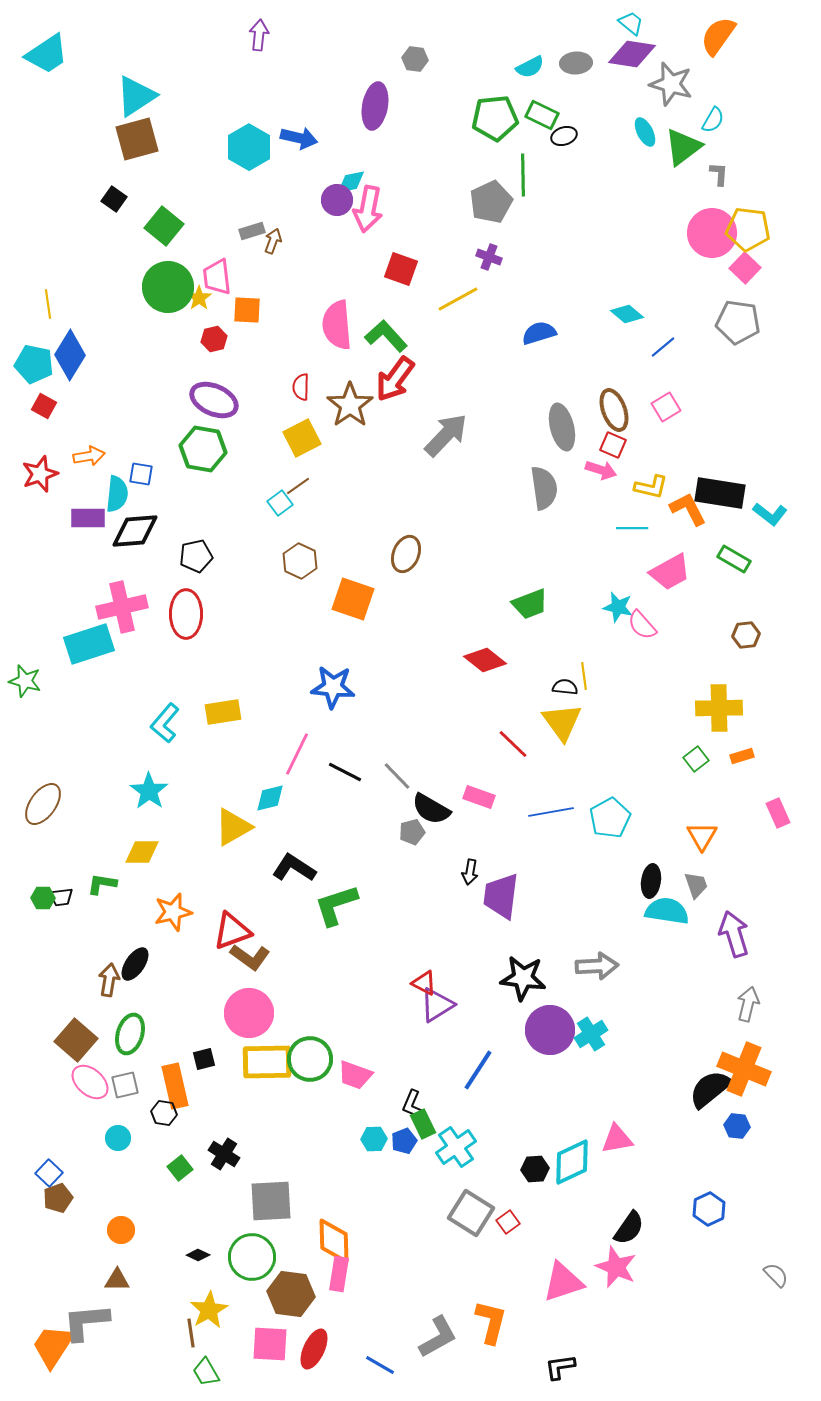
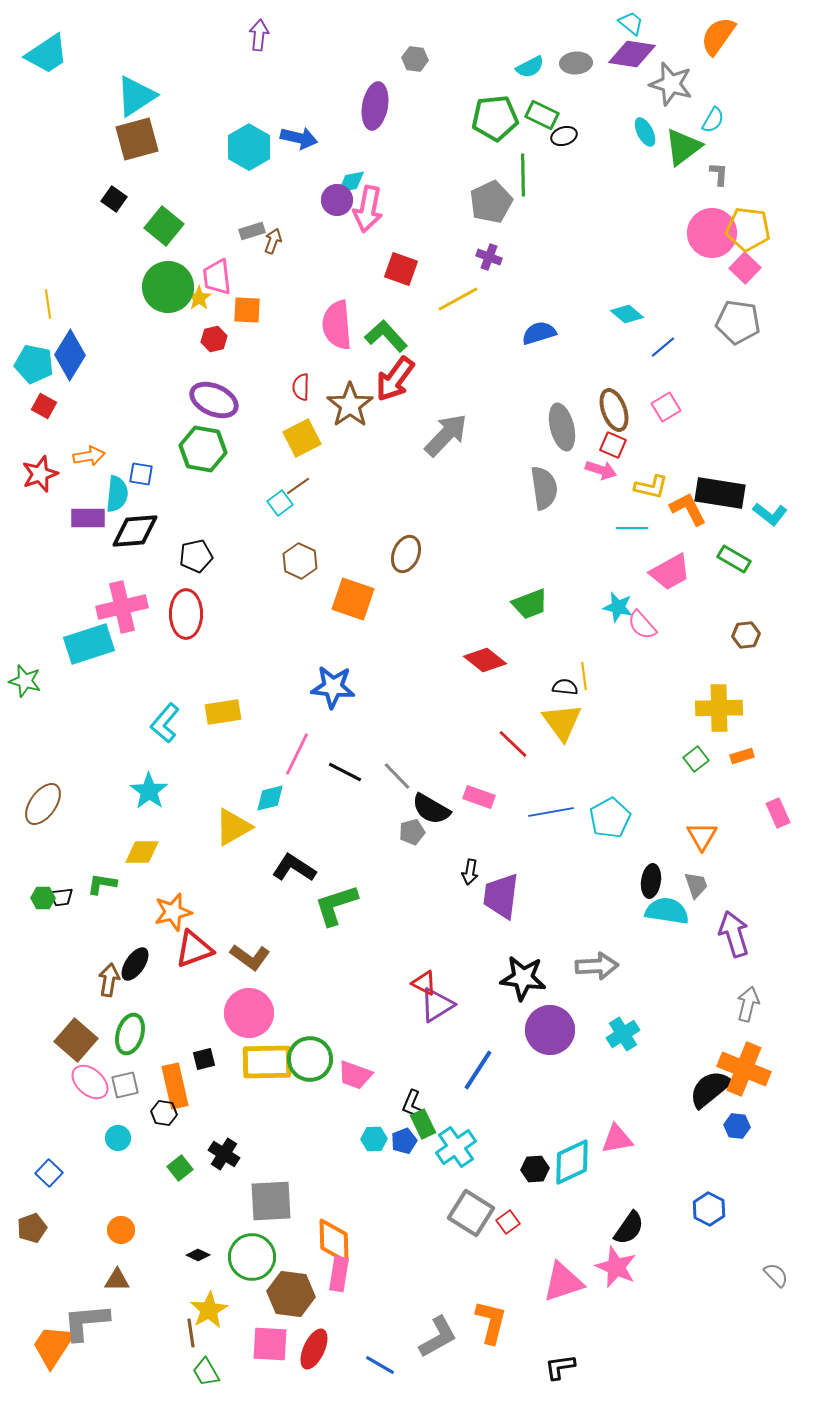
red triangle at (232, 931): moved 38 px left, 18 px down
cyan cross at (591, 1034): moved 32 px right
brown pentagon at (58, 1198): moved 26 px left, 30 px down
blue hexagon at (709, 1209): rotated 8 degrees counterclockwise
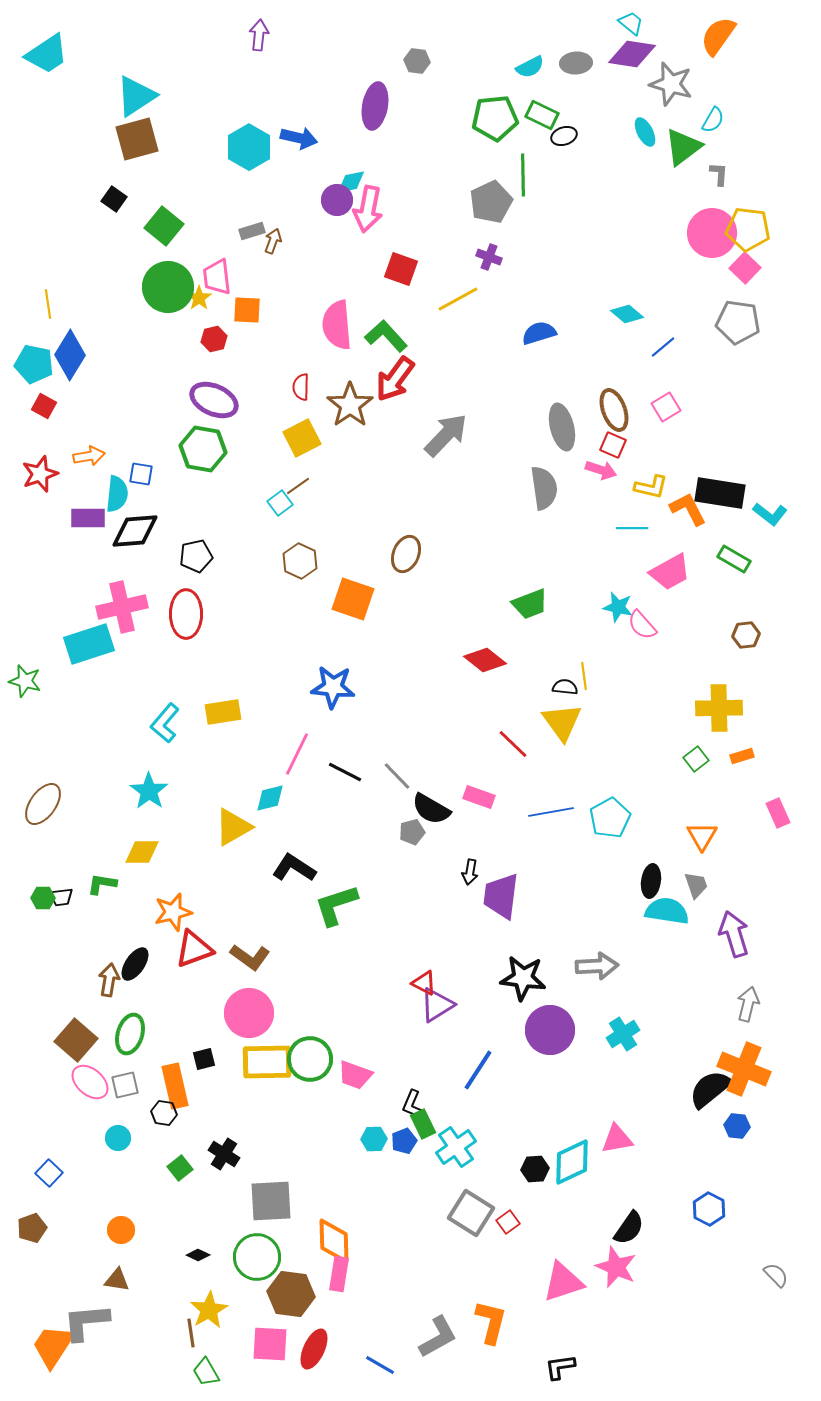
gray hexagon at (415, 59): moved 2 px right, 2 px down
green circle at (252, 1257): moved 5 px right
brown triangle at (117, 1280): rotated 8 degrees clockwise
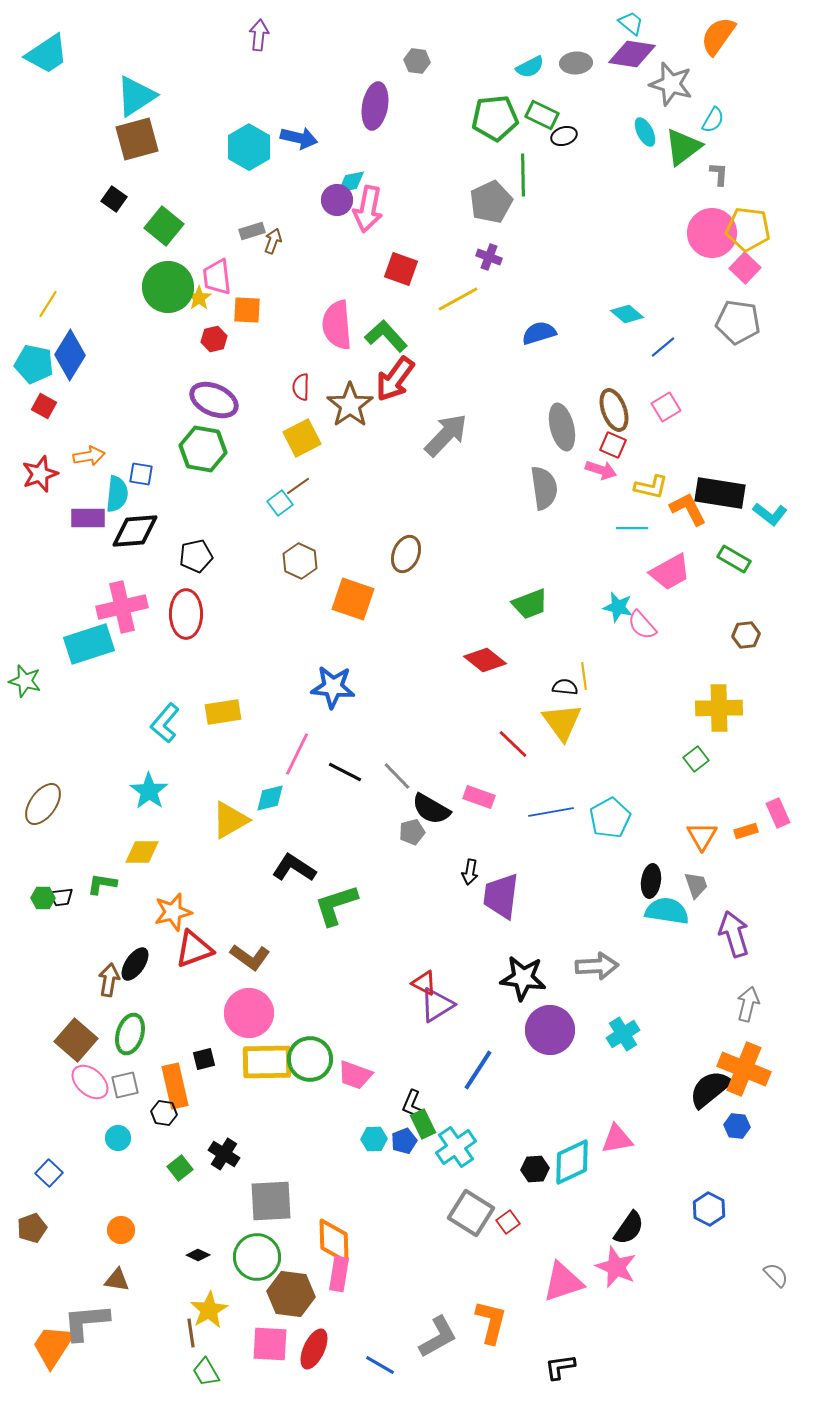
yellow line at (48, 304): rotated 40 degrees clockwise
orange rectangle at (742, 756): moved 4 px right, 75 px down
yellow triangle at (233, 827): moved 3 px left, 7 px up
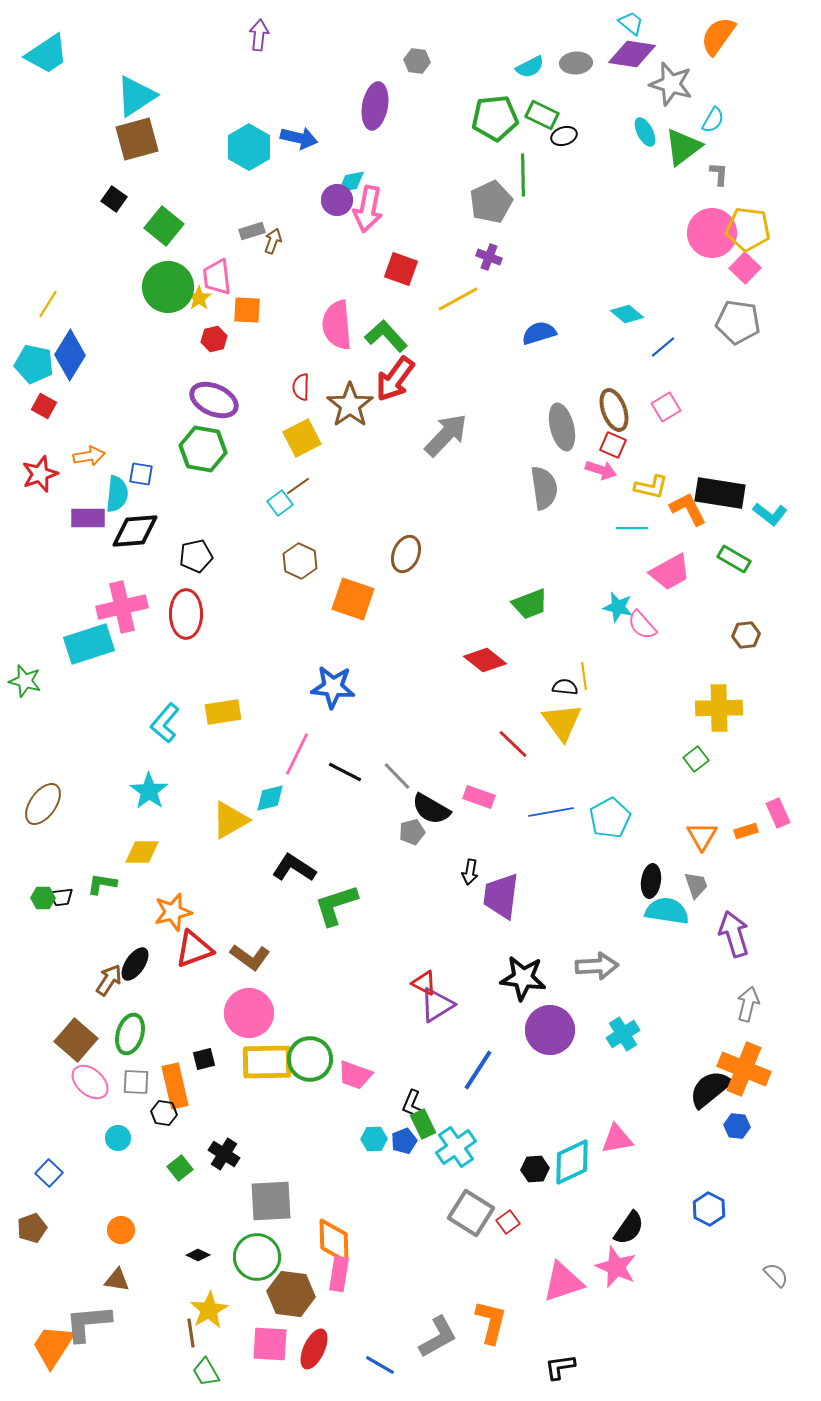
brown arrow at (109, 980): rotated 24 degrees clockwise
gray square at (125, 1085): moved 11 px right, 3 px up; rotated 16 degrees clockwise
gray L-shape at (86, 1322): moved 2 px right, 1 px down
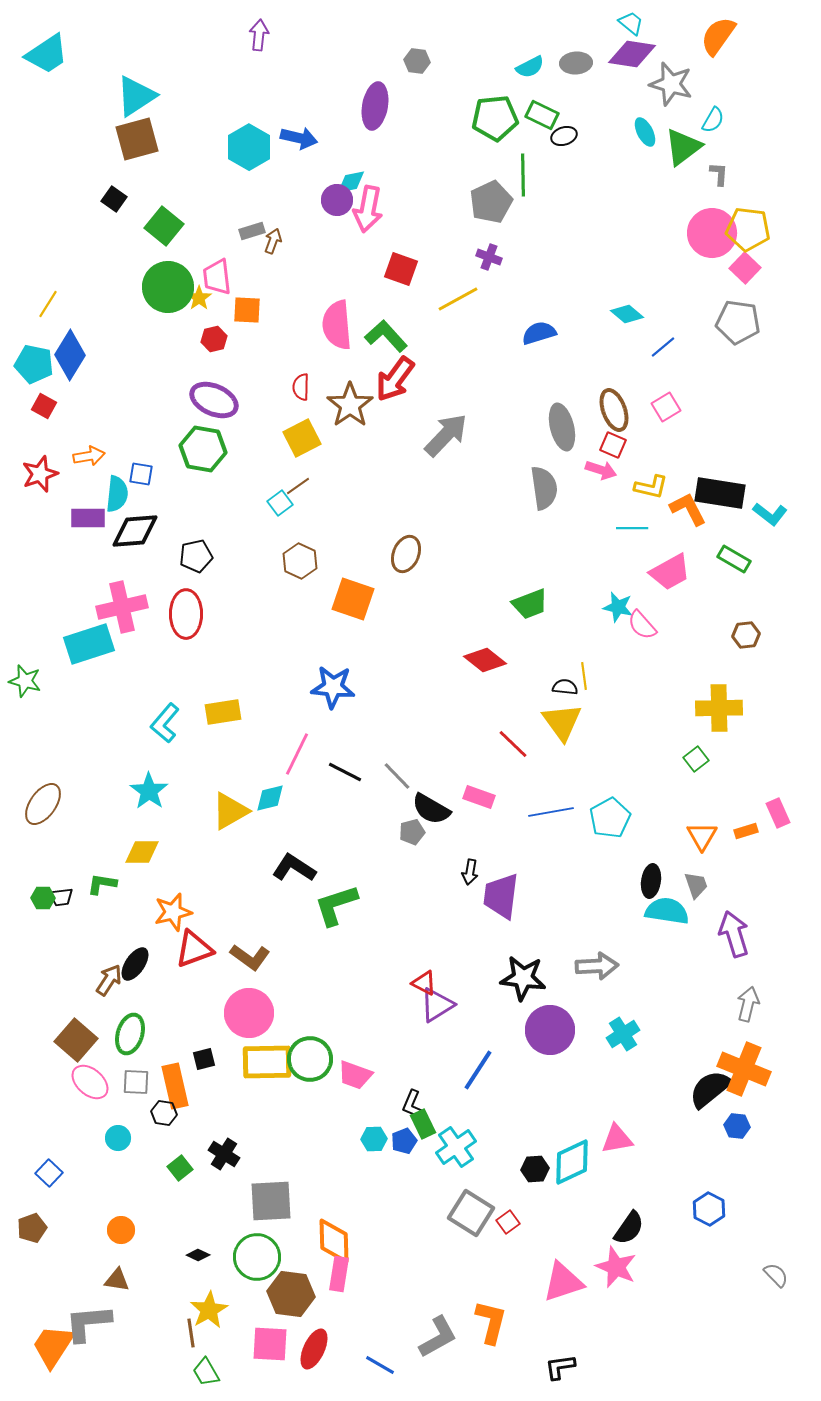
yellow triangle at (230, 820): moved 9 px up
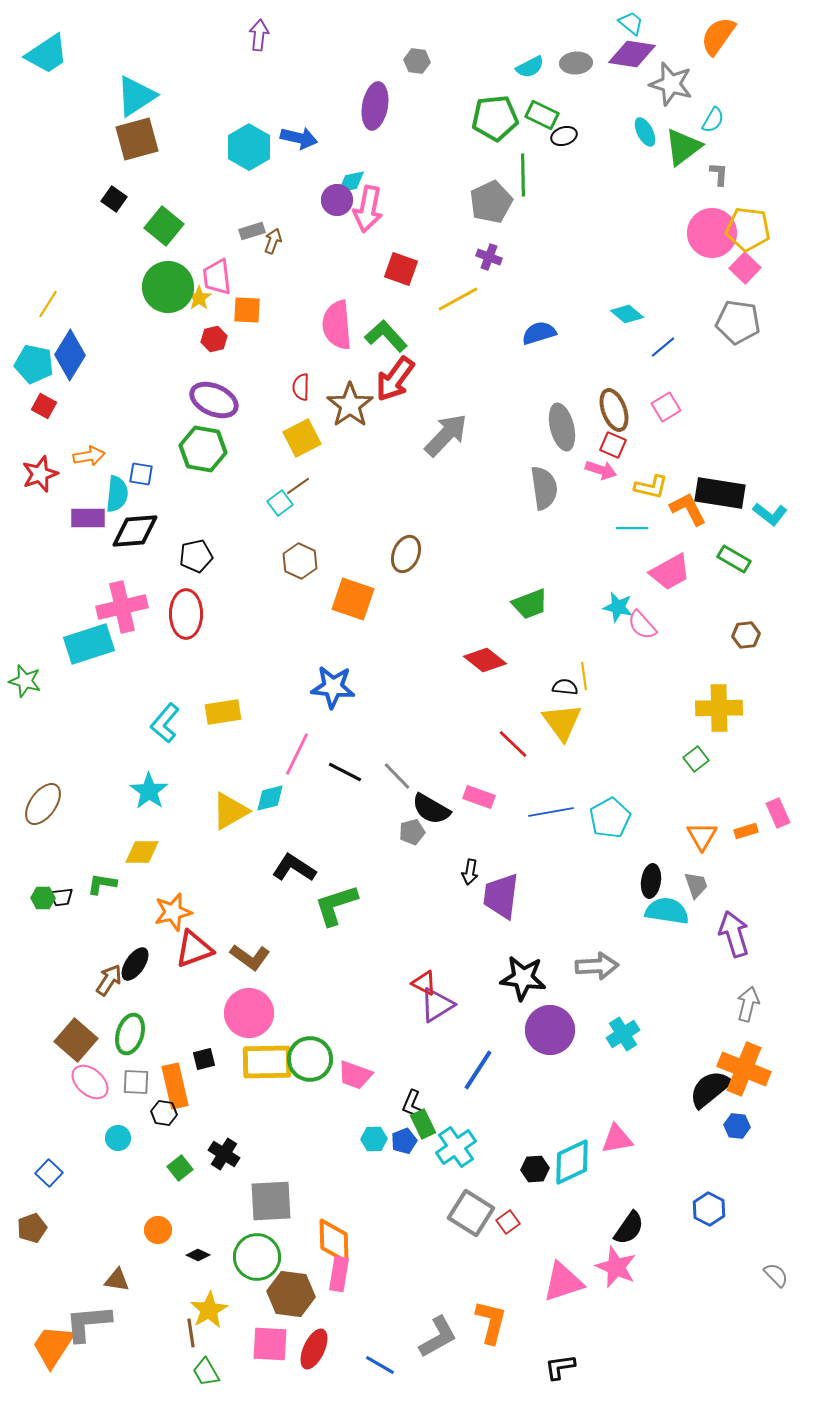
orange circle at (121, 1230): moved 37 px right
